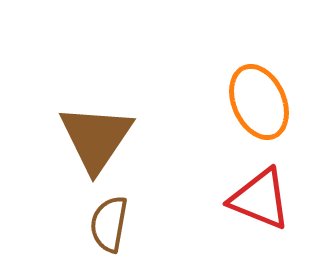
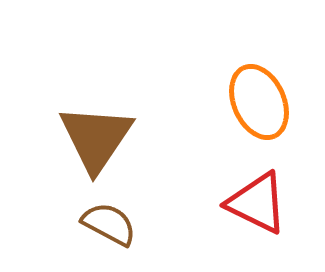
red triangle: moved 3 px left, 4 px down; rotated 4 degrees clockwise
brown semicircle: rotated 108 degrees clockwise
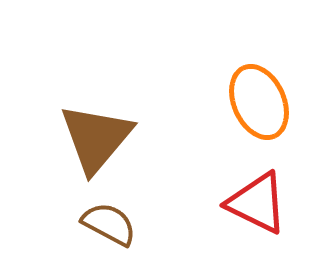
brown triangle: rotated 6 degrees clockwise
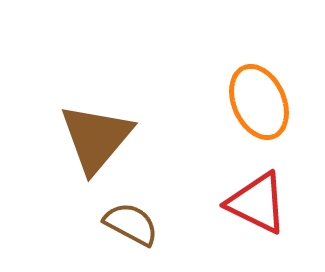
brown semicircle: moved 22 px right
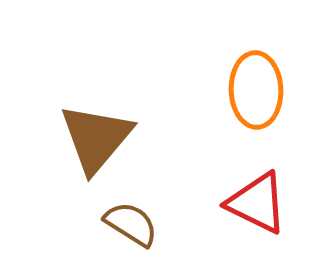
orange ellipse: moved 3 px left, 12 px up; rotated 22 degrees clockwise
brown semicircle: rotated 4 degrees clockwise
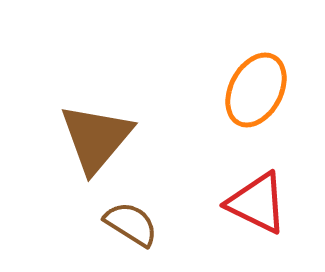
orange ellipse: rotated 30 degrees clockwise
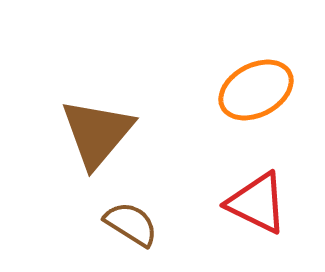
orange ellipse: rotated 34 degrees clockwise
brown triangle: moved 1 px right, 5 px up
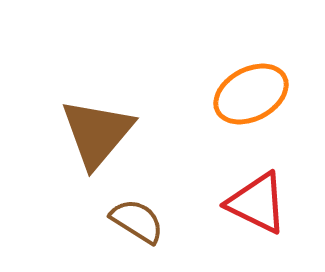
orange ellipse: moved 5 px left, 4 px down
brown semicircle: moved 6 px right, 3 px up
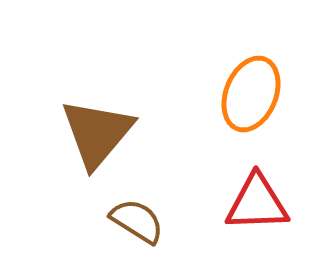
orange ellipse: rotated 40 degrees counterclockwise
red triangle: rotated 28 degrees counterclockwise
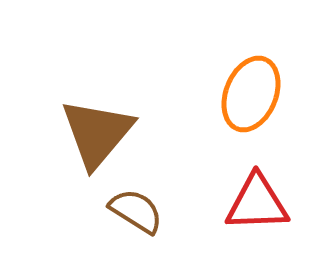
brown semicircle: moved 1 px left, 10 px up
